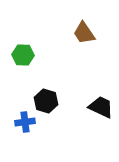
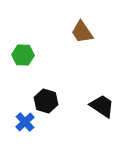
brown trapezoid: moved 2 px left, 1 px up
black trapezoid: moved 1 px right, 1 px up; rotated 8 degrees clockwise
blue cross: rotated 36 degrees counterclockwise
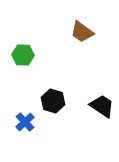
brown trapezoid: rotated 20 degrees counterclockwise
black hexagon: moved 7 px right
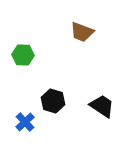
brown trapezoid: rotated 15 degrees counterclockwise
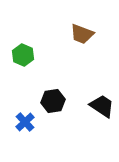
brown trapezoid: moved 2 px down
green hexagon: rotated 20 degrees clockwise
black hexagon: rotated 25 degrees counterclockwise
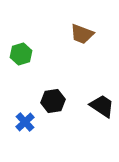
green hexagon: moved 2 px left, 1 px up; rotated 20 degrees clockwise
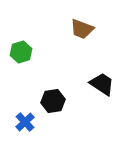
brown trapezoid: moved 5 px up
green hexagon: moved 2 px up
black trapezoid: moved 22 px up
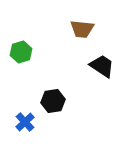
brown trapezoid: rotated 15 degrees counterclockwise
black trapezoid: moved 18 px up
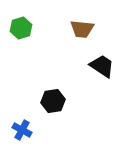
green hexagon: moved 24 px up
blue cross: moved 3 px left, 8 px down; rotated 18 degrees counterclockwise
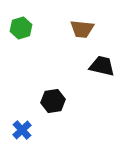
black trapezoid: rotated 20 degrees counterclockwise
blue cross: rotated 18 degrees clockwise
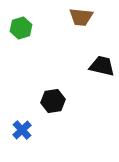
brown trapezoid: moved 1 px left, 12 px up
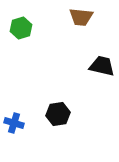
black hexagon: moved 5 px right, 13 px down
blue cross: moved 8 px left, 7 px up; rotated 30 degrees counterclockwise
